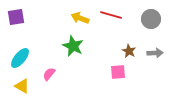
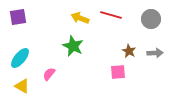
purple square: moved 2 px right
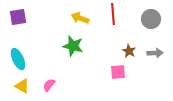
red line: moved 2 px right, 1 px up; rotated 70 degrees clockwise
green star: rotated 10 degrees counterclockwise
cyan ellipse: moved 2 px left, 1 px down; rotated 65 degrees counterclockwise
pink semicircle: moved 11 px down
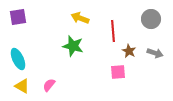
red line: moved 17 px down
gray arrow: rotated 21 degrees clockwise
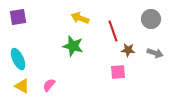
red line: rotated 15 degrees counterclockwise
brown star: moved 1 px left, 1 px up; rotated 24 degrees counterclockwise
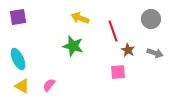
brown star: rotated 24 degrees clockwise
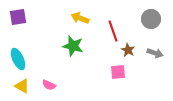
pink semicircle: rotated 104 degrees counterclockwise
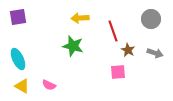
yellow arrow: rotated 24 degrees counterclockwise
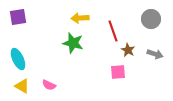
green star: moved 3 px up
gray arrow: moved 1 px down
